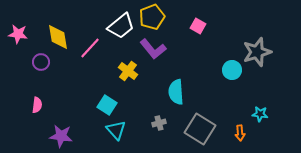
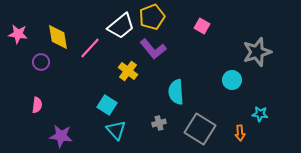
pink square: moved 4 px right
cyan circle: moved 10 px down
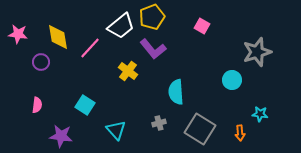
cyan square: moved 22 px left
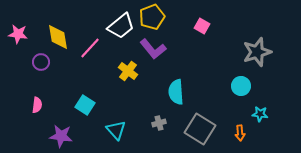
cyan circle: moved 9 px right, 6 px down
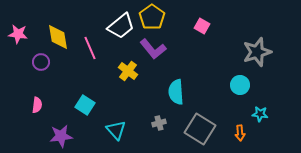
yellow pentagon: rotated 15 degrees counterclockwise
pink line: rotated 65 degrees counterclockwise
cyan circle: moved 1 px left, 1 px up
purple star: rotated 15 degrees counterclockwise
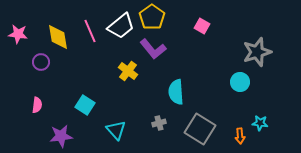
pink line: moved 17 px up
cyan circle: moved 3 px up
cyan star: moved 9 px down
orange arrow: moved 3 px down
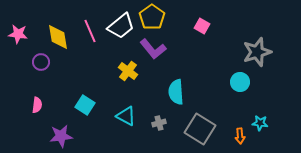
cyan triangle: moved 10 px right, 14 px up; rotated 20 degrees counterclockwise
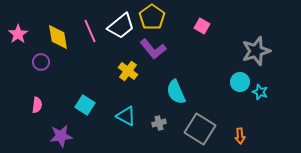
pink star: rotated 30 degrees clockwise
gray star: moved 1 px left, 1 px up
cyan semicircle: rotated 20 degrees counterclockwise
cyan star: moved 31 px up; rotated 14 degrees clockwise
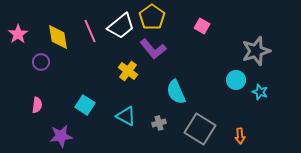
cyan circle: moved 4 px left, 2 px up
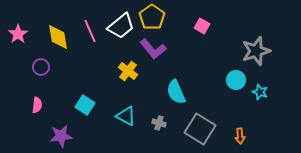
purple circle: moved 5 px down
gray cross: rotated 32 degrees clockwise
